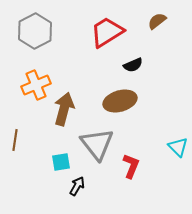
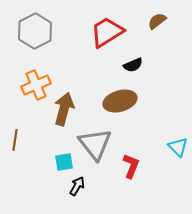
gray triangle: moved 2 px left
cyan square: moved 3 px right
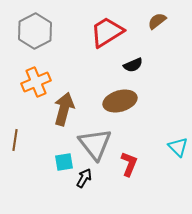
orange cross: moved 3 px up
red L-shape: moved 2 px left, 2 px up
black arrow: moved 7 px right, 8 px up
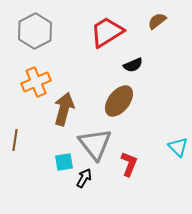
brown ellipse: moved 1 px left; rotated 36 degrees counterclockwise
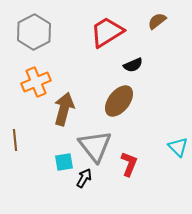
gray hexagon: moved 1 px left, 1 px down
brown line: rotated 15 degrees counterclockwise
gray triangle: moved 2 px down
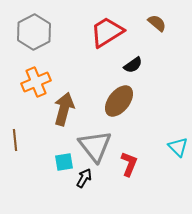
brown semicircle: moved 2 px down; rotated 78 degrees clockwise
black semicircle: rotated 12 degrees counterclockwise
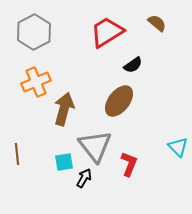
brown line: moved 2 px right, 14 px down
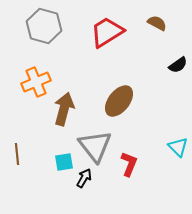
brown semicircle: rotated 12 degrees counterclockwise
gray hexagon: moved 10 px right, 6 px up; rotated 16 degrees counterclockwise
black semicircle: moved 45 px right
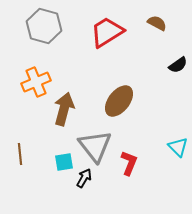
brown line: moved 3 px right
red L-shape: moved 1 px up
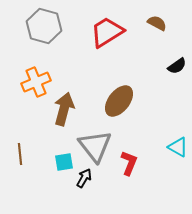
black semicircle: moved 1 px left, 1 px down
cyan triangle: rotated 15 degrees counterclockwise
